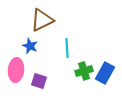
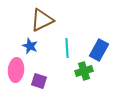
blue rectangle: moved 6 px left, 23 px up
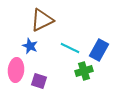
cyan line: moved 3 px right; rotated 60 degrees counterclockwise
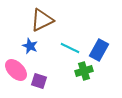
pink ellipse: rotated 50 degrees counterclockwise
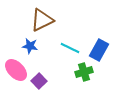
blue star: rotated 14 degrees counterclockwise
green cross: moved 1 px down
purple square: rotated 28 degrees clockwise
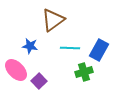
brown triangle: moved 11 px right; rotated 10 degrees counterclockwise
cyan line: rotated 24 degrees counterclockwise
